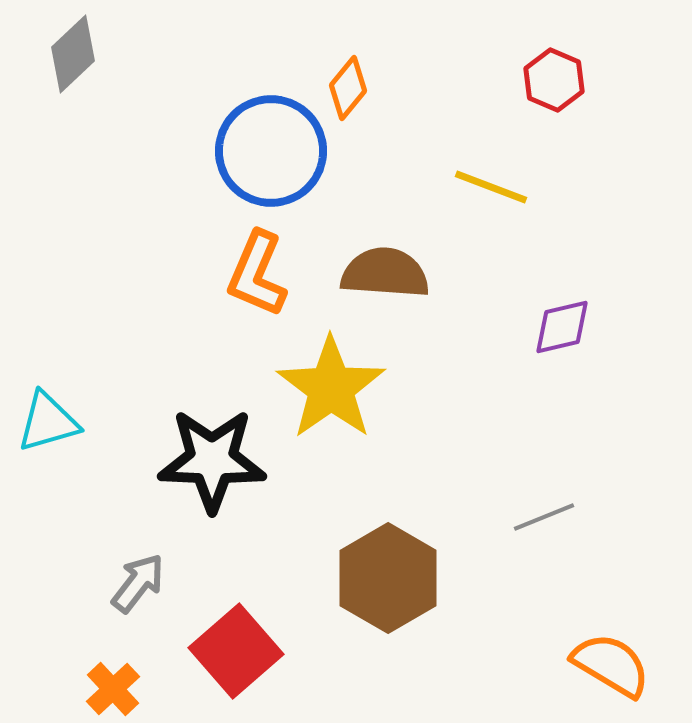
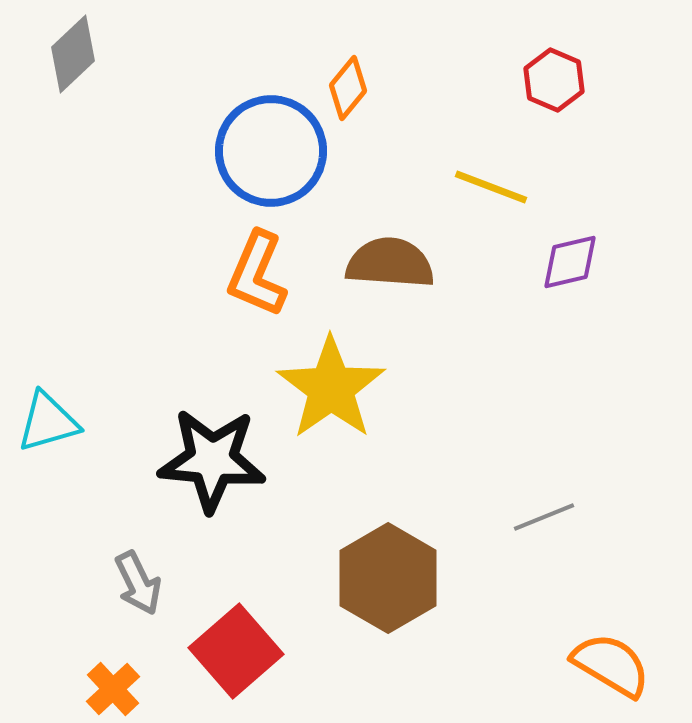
brown semicircle: moved 5 px right, 10 px up
purple diamond: moved 8 px right, 65 px up
black star: rotated 3 degrees clockwise
gray arrow: rotated 116 degrees clockwise
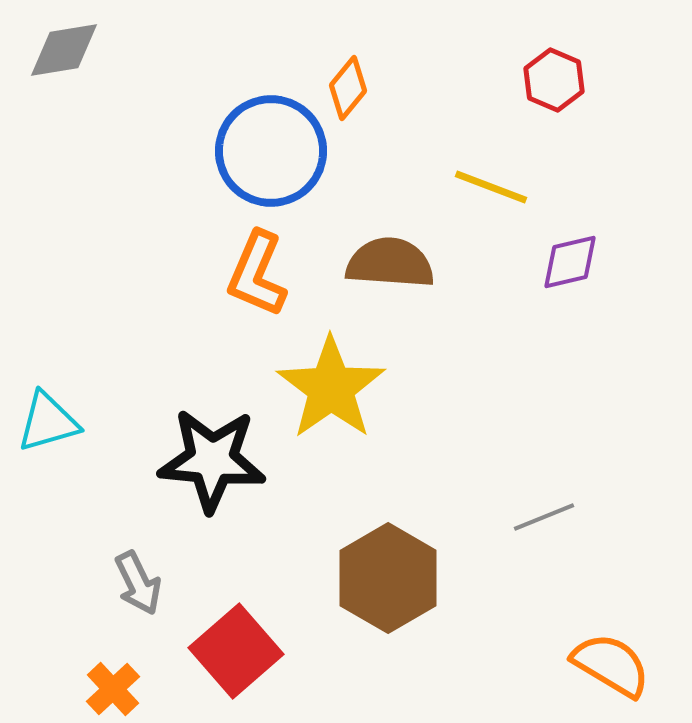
gray diamond: moved 9 px left, 4 px up; rotated 34 degrees clockwise
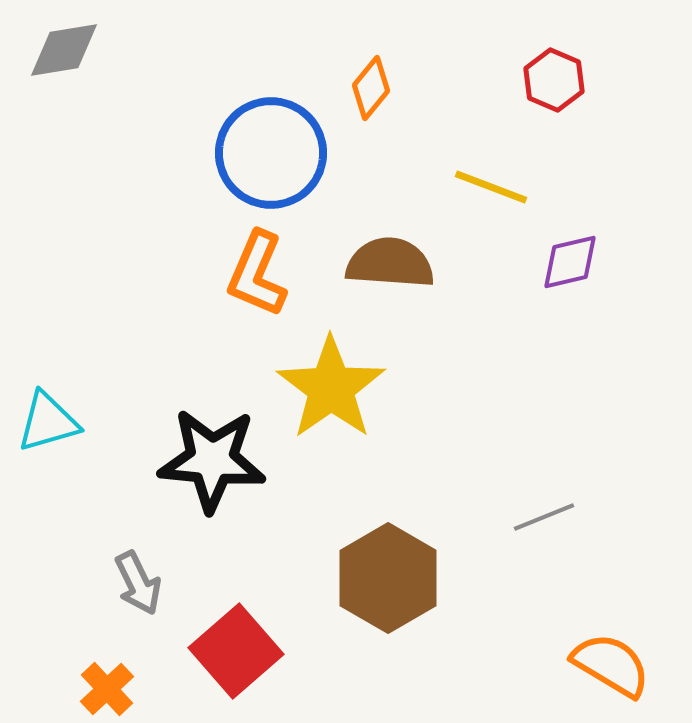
orange diamond: moved 23 px right
blue circle: moved 2 px down
orange cross: moved 6 px left
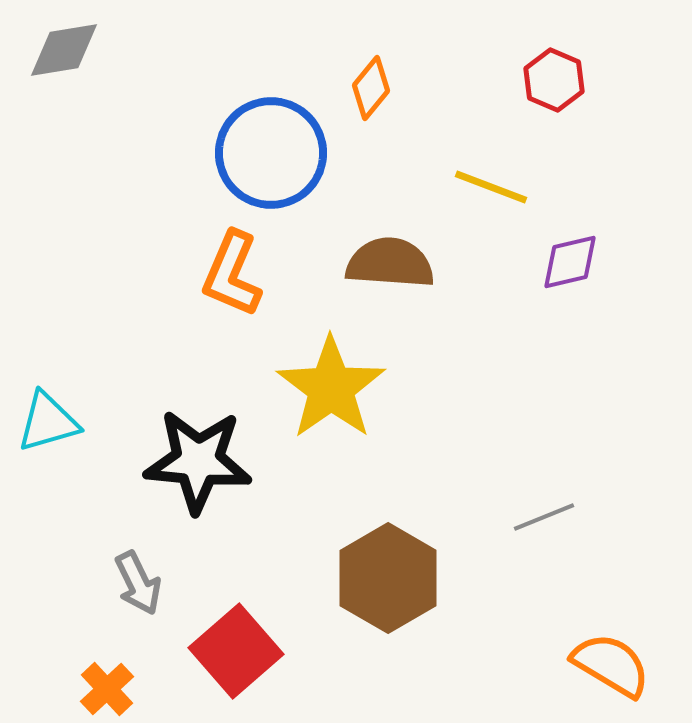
orange L-shape: moved 25 px left
black star: moved 14 px left, 1 px down
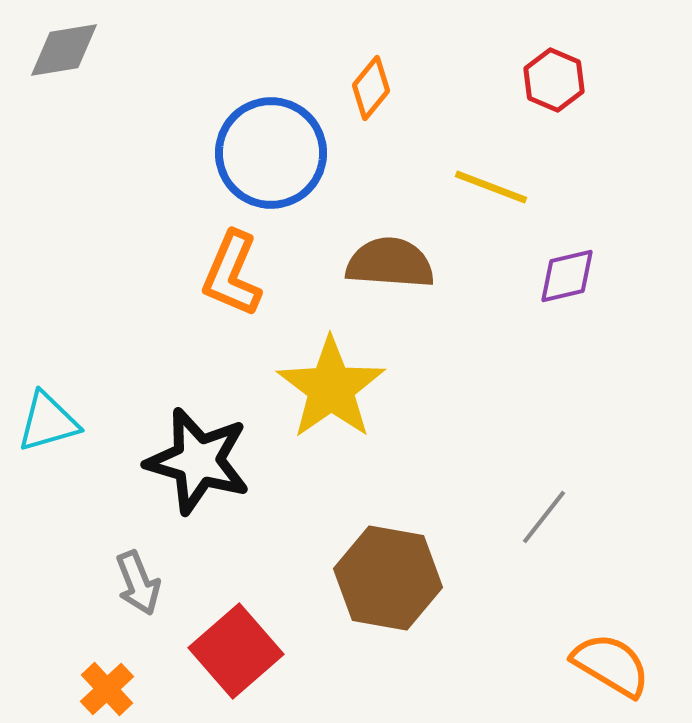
purple diamond: moved 3 px left, 14 px down
black star: rotated 11 degrees clockwise
gray line: rotated 30 degrees counterclockwise
brown hexagon: rotated 20 degrees counterclockwise
gray arrow: rotated 4 degrees clockwise
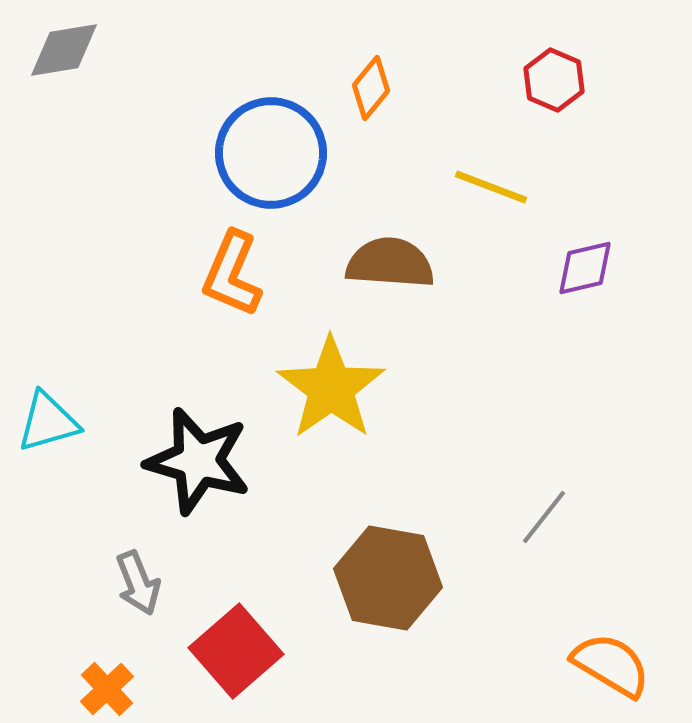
purple diamond: moved 18 px right, 8 px up
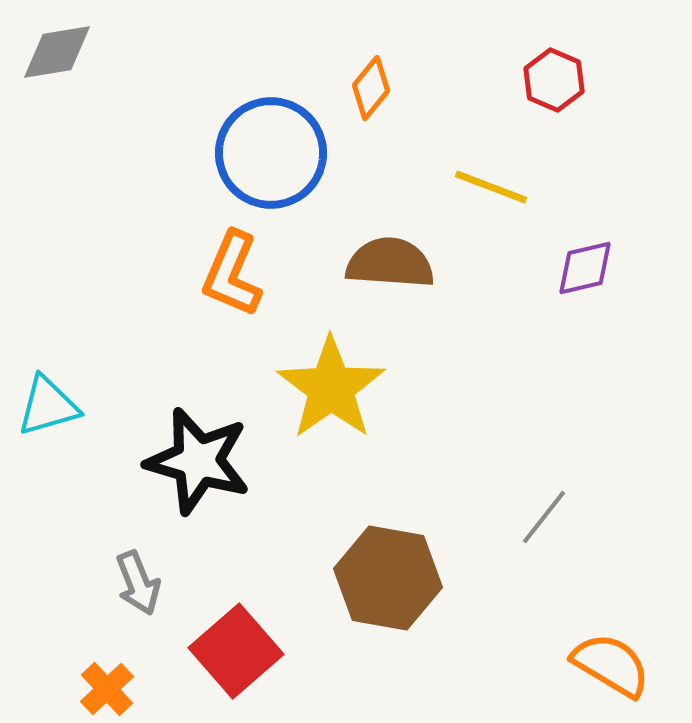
gray diamond: moved 7 px left, 2 px down
cyan triangle: moved 16 px up
